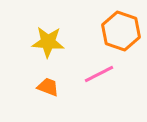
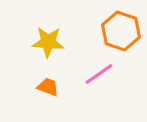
pink line: rotated 8 degrees counterclockwise
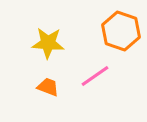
yellow star: moved 1 px down
pink line: moved 4 px left, 2 px down
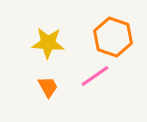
orange hexagon: moved 8 px left, 6 px down
orange trapezoid: rotated 40 degrees clockwise
